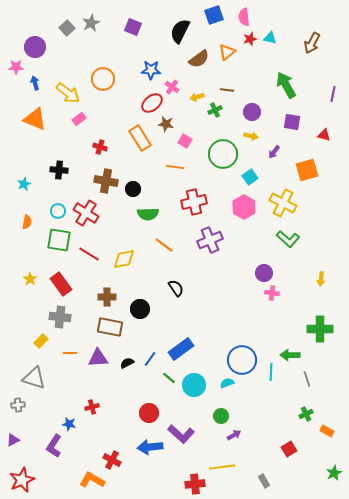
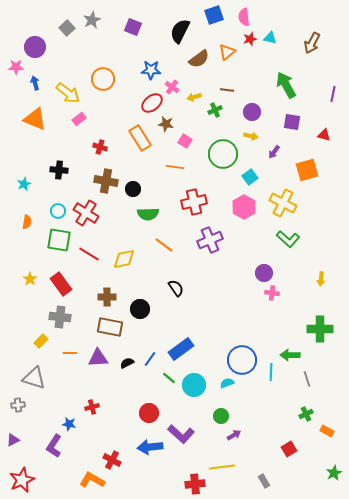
gray star at (91, 23): moved 1 px right, 3 px up
yellow arrow at (197, 97): moved 3 px left
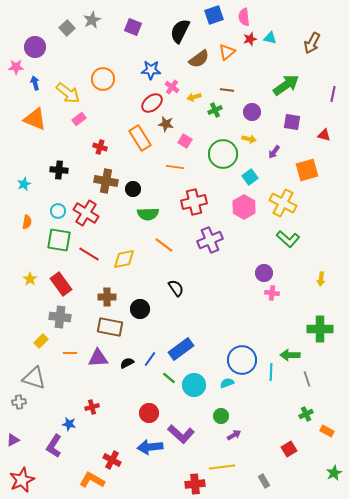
green arrow at (286, 85): rotated 84 degrees clockwise
yellow arrow at (251, 136): moved 2 px left, 3 px down
gray cross at (18, 405): moved 1 px right, 3 px up
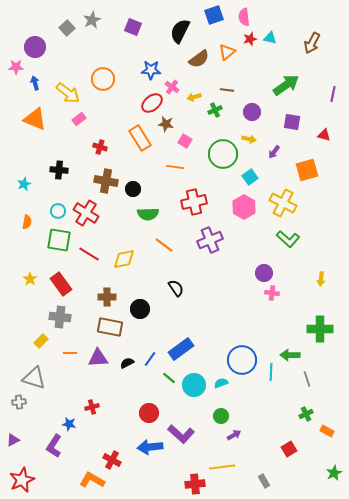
cyan semicircle at (227, 383): moved 6 px left
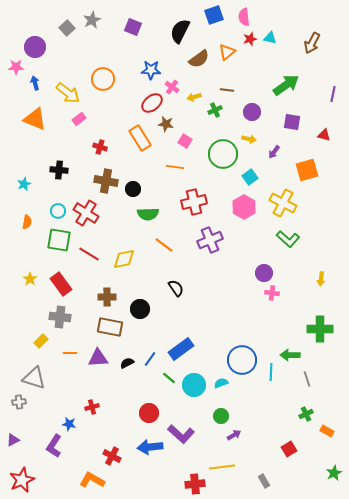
red cross at (112, 460): moved 4 px up
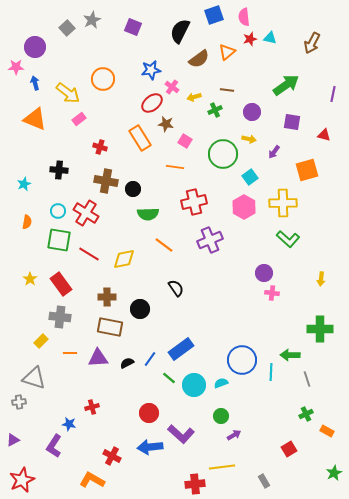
blue star at (151, 70): rotated 12 degrees counterclockwise
yellow cross at (283, 203): rotated 28 degrees counterclockwise
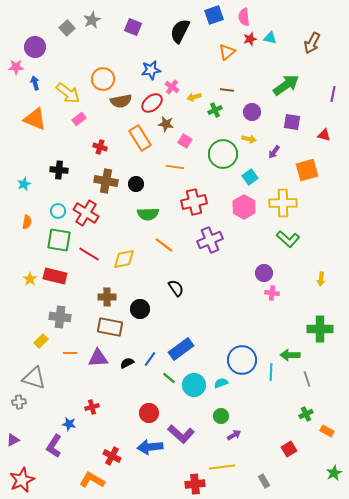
brown semicircle at (199, 59): moved 78 px left, 42 px down; rotated 25 degrees clockwise
black circle at (133, 189): moved 3 px right, 5 px up
red rectangle at (61, 284): moved 6 px left, 8 px up; rotated 40 degrees counterclockwise
